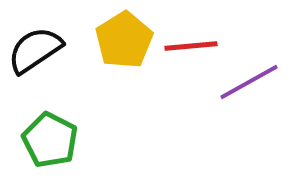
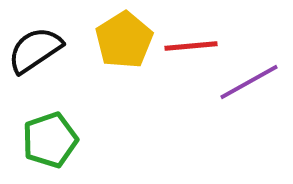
green pentagon: rotated 26 degrees clockwise
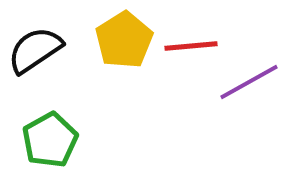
green pentagon: rotated 10 degrees counterclockwise
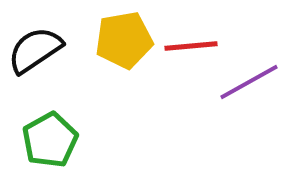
yellow pentagon: rotated 22 degrees clockwise
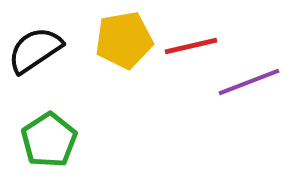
red line: rotated 8 degrees counterclockwise
purple line: rotated 8 degrees clockwise
green pentagon: moved 1 px left; rotated 4 degrees counterclockwise
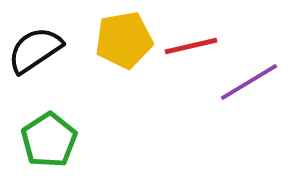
purple line: rotated 10 degrees counterclockwise
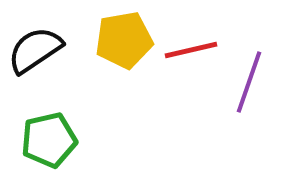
red line: moved 4 px down
purple line: rotated 40 degrees counterclockwise
green pentagon: rotated 20 degrees clockwise
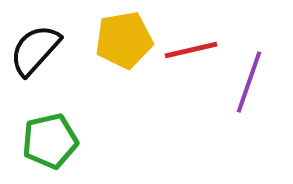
black semicircle: rotated 14 degrees counterclockwise
green pentagon: moved 1 px right, 1 px down
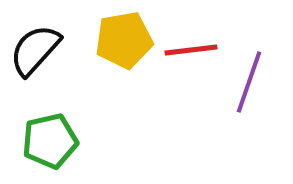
red line: rotated 6 degrees clockwise
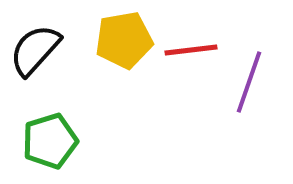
green pentagon: rotated 4 degrees counterclockwise
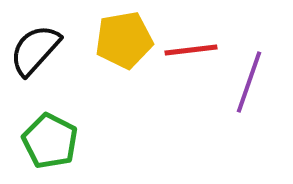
green pentagon: rotated 28 degrees counterclockwise
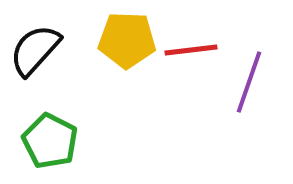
yellow pentagon: moved 3 px right; rotated 12 degrees clockwise
